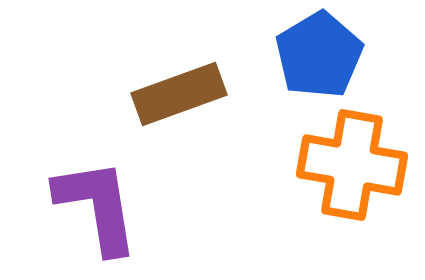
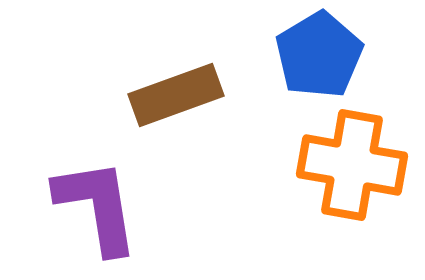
brown rectangle: moved 3 px left, 1 px down
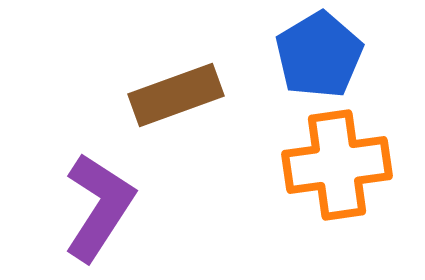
orange cross: moved 15 px left; rotated 18 degrees counterclockwise
purple L-shape: moved 2 px right, 1 px down; rotated 42 degrees clockwise
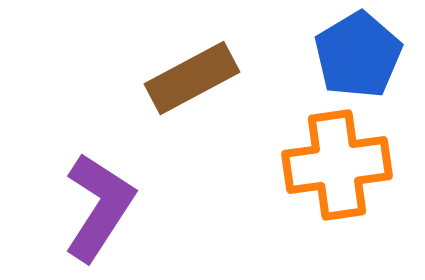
blue pentagon: moved 39 px right
brown rectangle: moved 16 px right, 17 px up; rotated 8 degrees counterclockwise
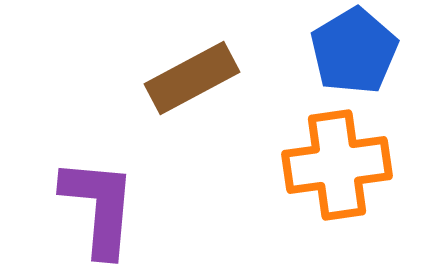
blue pentagon: moved 4 px left, 4 px up
purple L-shape: rotated 28 degrees counterclockwise
